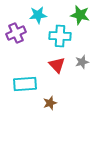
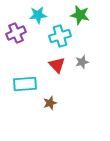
cyan cross: rotated 20 degrees counterclockwise
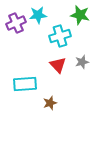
purple cross: moved 10 px up
red triangle: moved 1 px right
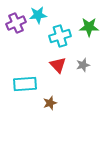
green star: moved 9 px right, 12 px down; rotated 12 degrees counterclockwise
gray star: moved 1 px right, 3 px down
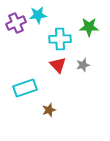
cyan cross: moved 3 px down; rotated 15 degrees clockwise
cyan rectangle: moved 4 px down; rotated 15 degrees counterclockwise
brown star: moved 1 px left, 7 px down
